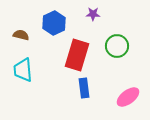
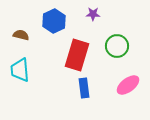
blue hexagon: moved 2 px up
cyan trapezoid: moved 3 px left
pink ellipse: moved 12 px up
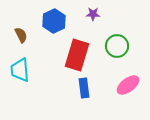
brown semicircle: rotated 49 degrees clockwise
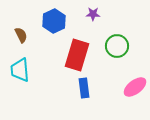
pink ellipse: moved 7 px right, 2 px down
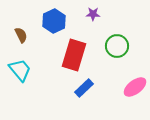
red rectangle: moved 3 px left
cyan trapezoid: rotated 145 degrees clockwise
blue rectangle: rotated 54 degrees clockwise
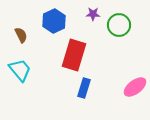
green circle: moved 2 px right, 21 px up
blue rectangle: rotated 30 degrees counterclockwise
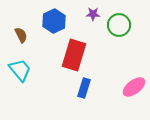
pink ellipse: moved 1 px left
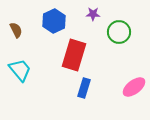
green circle: moved 7 px down
brown semicircle: moved 5 px left, 5 px up
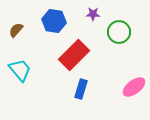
blue hexagon: rotated 25 degrees counterclockwise
brown semicircle: rotated 112 degrees counterclockwise
red rectangle: rotated 28 degrees clockwise
blue rectangle: moved 3 px left, 1 px down
